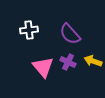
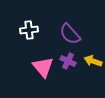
purple cross: moved 1 px up
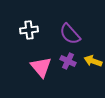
pink triangle: moved 2 px left
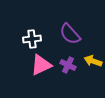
white cross: moved 3 px right, 9 px down
purple cross: moved 4 px down
pink triangle: moved 2 px up; rotated 45 degrees clockwise
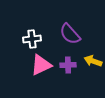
purple cross: rotated 28 degrees counterclockwise
